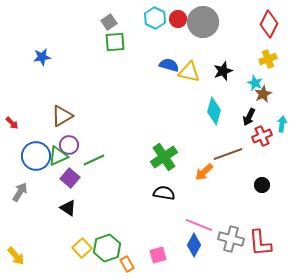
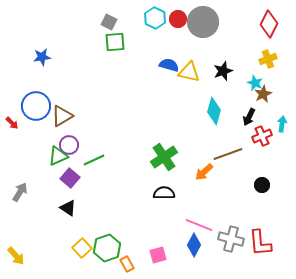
gray square: rotated 28 degrees counterclockwise
blue circle: moved 50 px up
black semicircle: rotated 10 degrees counterclockwise
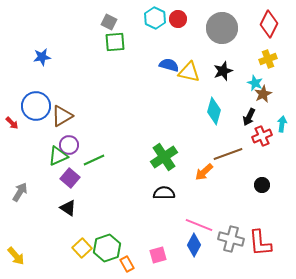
gray circle: moved 19 px right, 6 px down
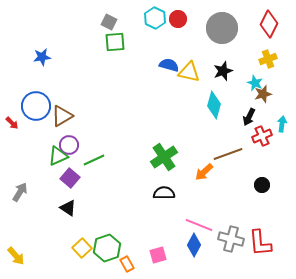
brown star: rotated 12 degrees clockwise
cyan diamond: moved 6 px up
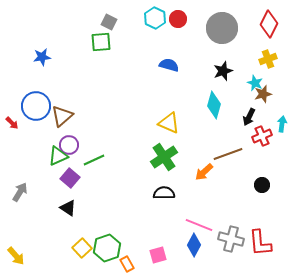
green square: moved 14 px left
yellow triangle: moved 20 px left, 51 px down; rotated 10 degrees clockwise
brown triangle: rotated 10 degrees counterclockwise
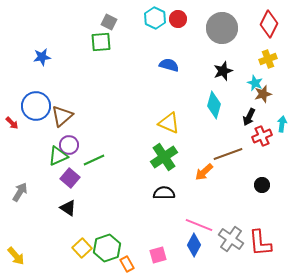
gray cross: rotated 20 degrees clockwise
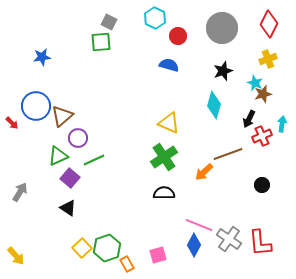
red circle: moved 17 px down
black arrow: moved 2 px down
purple circle: moved 9 px right, 7 px up
gray cross: moved 2 px left
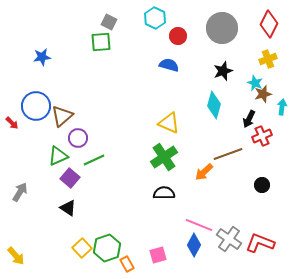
cyan arrow: moved 17 px up
red L-shape: rotated 116 degrees clockwise
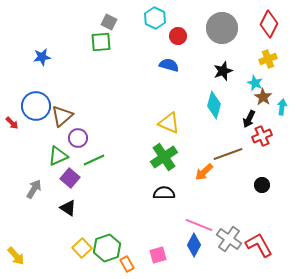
brown star: moved 3 px down; rotated 24 degrees counterclockwise
gray arrow: moved 14 px right, 3 px up
red L-shape: moved 1 px left, 2 px down; rotated 40 degrees clockwise
